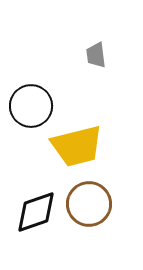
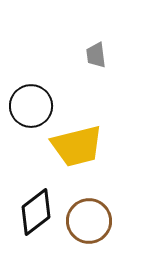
brown circle: moved 17 px down
black diamond: rotated 18 degrees counterclockwise
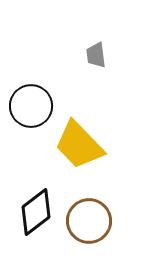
yellow trapezoid: moved 2 px right, 1 px up; rotated 60 degrees clockwise
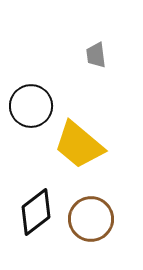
yellow trapezoid: rotated 6 degrees counterclockwise
brown circle: moved 2 px right, 2 px up
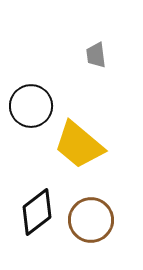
black diamond: moved 1 px right
brown circle: moved 1 px down
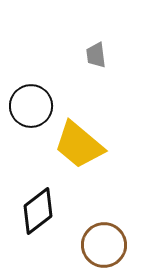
black diamond: moved 1 px right, 1 px up
brown circle: moved 13 px right, 25 px down
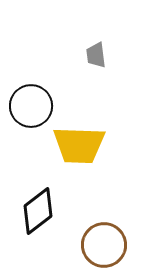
yellow trapezoid: rotated 38 degrees counterclockwise
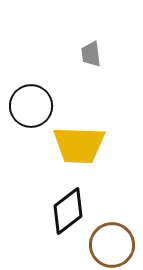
gray trapezoid: moved 5 px left, 1 px up
black diamond: moved 30 px right
brown circle: moved 8 px right
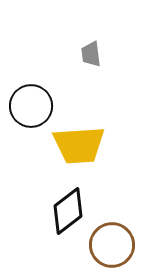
yellow trapezoid: rotated 6 degrees counterclockwise
